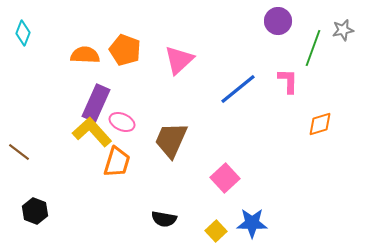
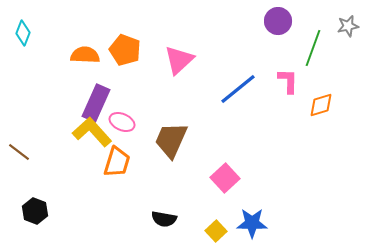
gray star: moved 5 px right, 4 px up
orange diamond: moved 1 px right, 19 px up
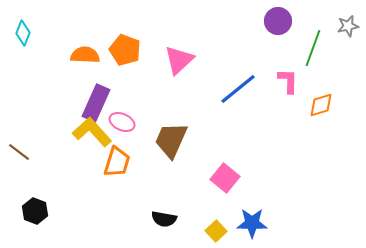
pink square: rotated 8 degrees counterclockwise
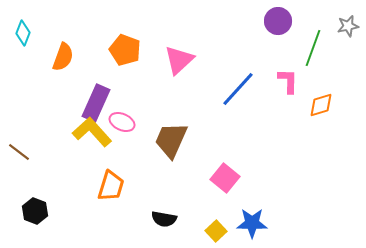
orange semicircle: moved 22 px left, 2 px down; rotated 108 degrees clockwise
blue line: rotated 9 degrees counterclockwise
orange trapezoid: moved 6 px left, 24 px down
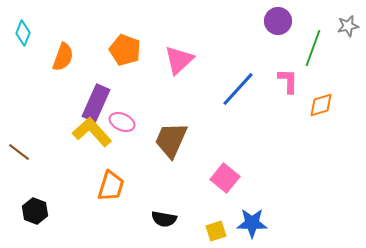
yellow square: rotated 25 degrees clockwise
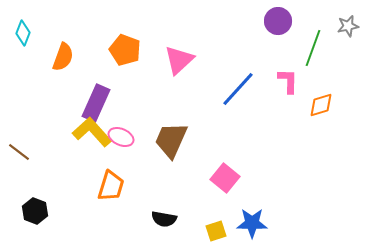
pink ellipse: moved 1 px left, 15 px down
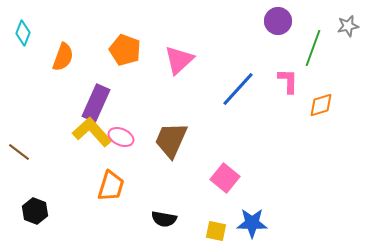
yellow square: rotated 30 degrees clockwise
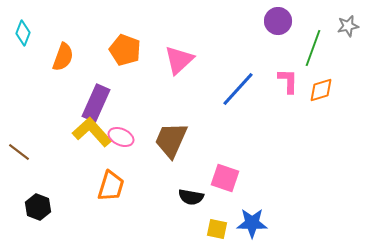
orange diamond: moved 15 px up
pink square: rotated 20 degrees counterclockwise
black hexagon: moved 3 px right, 4 px up
black semicircle: moved 27 px right, 22 px up
yellow square: moved 1 px right, 2 px up
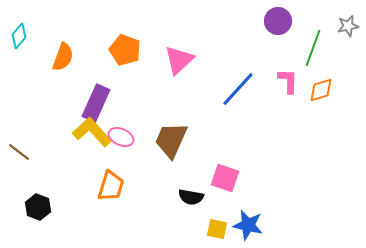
cyan diamond: moved 4 px left, 3 px down; rotated 20 degrees clockwise
blue star: moved 4 px left, 2 px down; rotated 12 degrees clockwise
